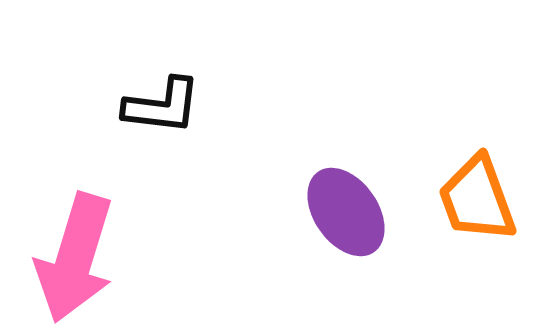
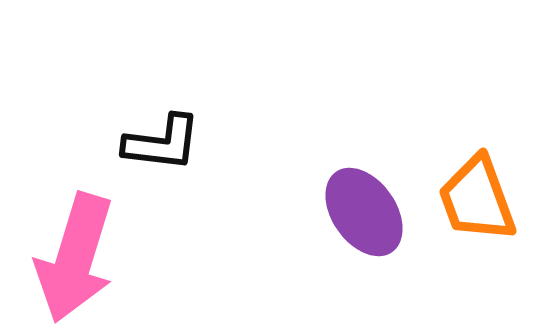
black L-shape: moved 37 px down
purple ellipse: moved 18 px right
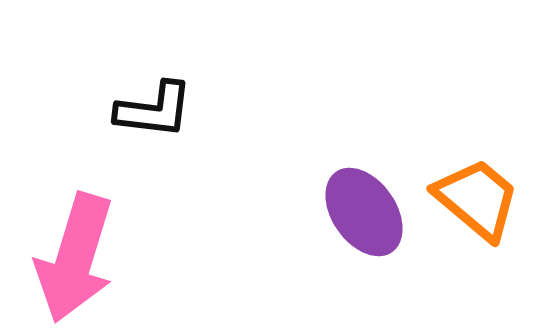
black L-shape: moved 8 px left, 33 px up
orange trapezoid: rotated 150 degrees clockwise
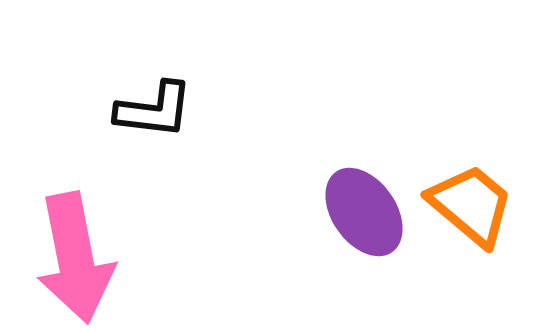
orange trapezoid: moved 6 px left, 6 px down
pink arrow: rotated 28 degrees counterclockwise
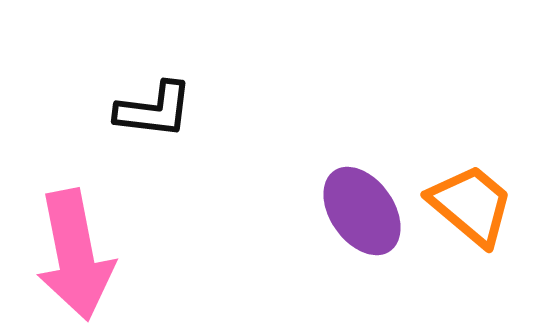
purple ellipse: moved 2 px left, 1 px up
pink arrow: moved 3 px up
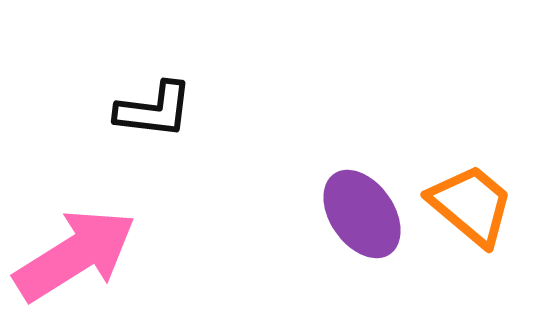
purple ellipse: moved 3 px down
pink arrow: rotated 111 degrees counterclockwise
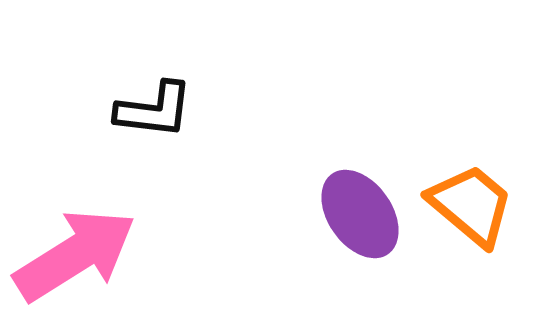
purple ellipse: moved 2 px left
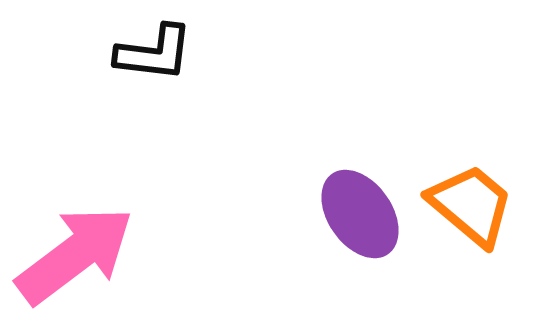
black L-shape: moved 57 px up
pink arrow: rotated 5 degrees counterclockwise
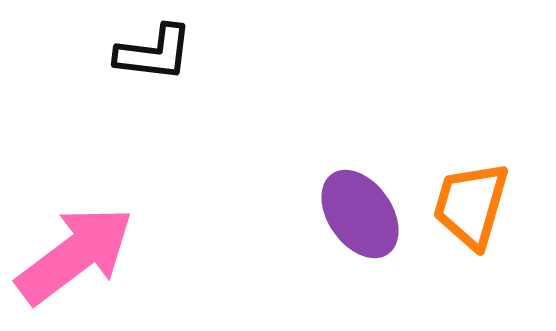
orange trapezoid: rotated 114 degrees counterclockwise
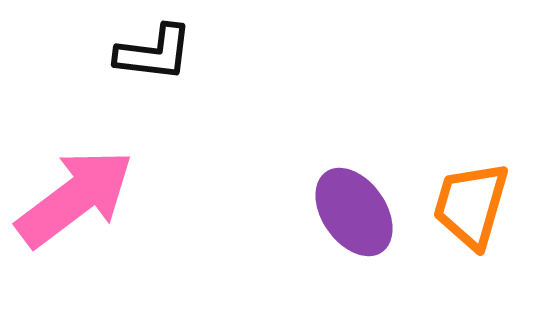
purple ellipse: moved 6 px left, 2 px up
pink arrow: moved 57 px up
